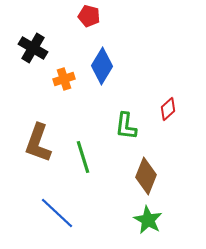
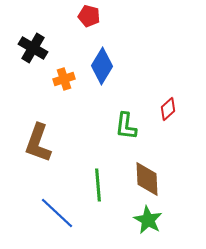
green line: moved 15 px right, 28 px down; rotated 12 degrees clockwise
brown diamond: moved 1 px right, 3 px down; rotated 24 degrees counterclockwise
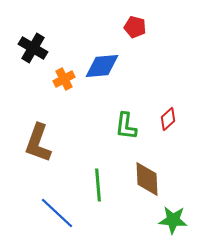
red pentagon: moved 46 px right, 11 px down
blue diamond: rotated 54 degrees clockwise
orange cross: rotated 10 degrees counterclockwise
red diamond: moved 10 px down
green star: moved 25 px right; rotated 24 degrees counterclockwise
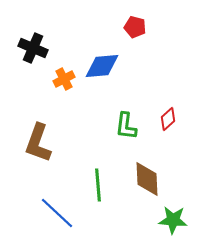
black cross: rotated 8 degrees counterclockwise
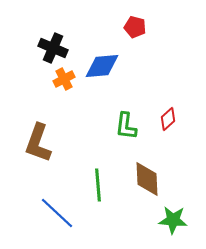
black cross: moved 20 px right
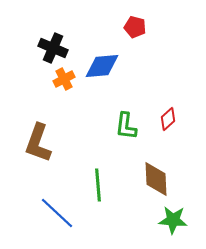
brown diamond: moved 9 px right
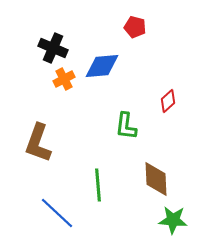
red diamond: moved 18 px up
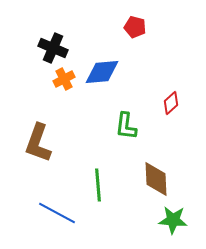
blue diamond: moved 6 px down
red diamond: moved 3 px right, 2 px down
blue line: rotated 15 degrees counterclockwise
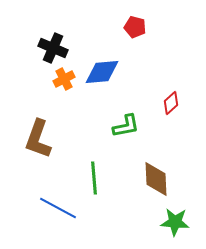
green L-shape: rotated 108 degrees counterclockwise
brown L-shape: moved 4 px up
green line: moved 4 px left, 7 px up
blue line: moved 1 px right, 5 px up
green star: moved 2 px right, 2 px down
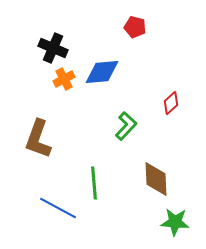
green L-shape: rotated 36 degrees counterclockwise
green line: moved 5 px down
